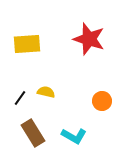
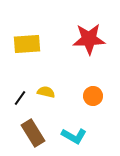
red star: rotated 20 degrees counterclockwise
orange circle: moved 9 px left, 5 px up
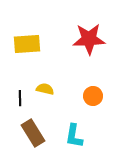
yellow semicircle: moved 1 px left, 3 px up
black line: rotated 35 degrees counterclockwise
cyan L-shape: rotated 70 degrees clockwise
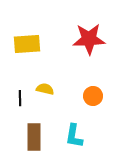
brown rectangle: moved 1 px right, 4 px down; rotated 32 degrees clockwise
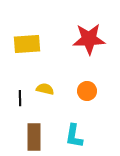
orange circle: moved 6 px left, 5 px up
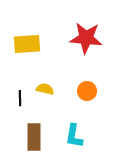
red star: moved 3 px left, 1 px up; rotated 8 degrees clockwise
